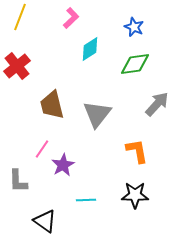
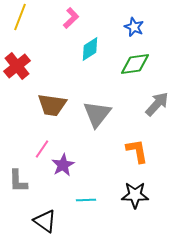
brown trapezoid: rotated 68 degrees counterclockwise
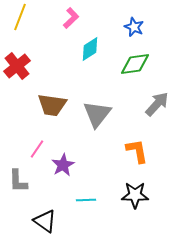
pink line: moved 5 px left
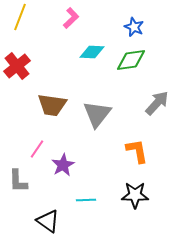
cyan diamond: moved 2 px right, 3 px down; rotated 35 degrees clockwise
green diamond: moved 4 px left, 4 px up
gray arrow: moved 1 px up
black triangle: moved 3 px right
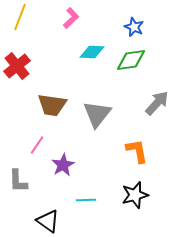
pink line: moved 4 px up
black star: rotated 16 degrees counterclockwise
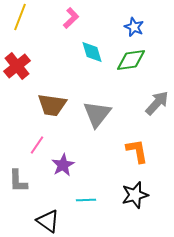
cyan diamond: rotated 70 degrees clockwise
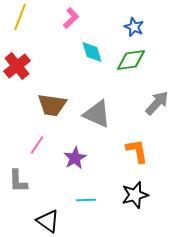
gray triangle: rotated 44 degrees counterclockwise
purple star: moved 12 px right, 7 px up
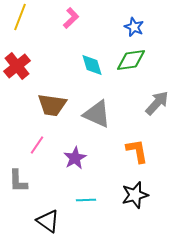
cyan diamond: moved 13 px down
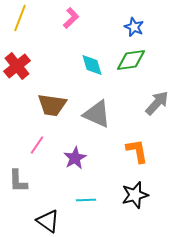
yellow line: moved 1 px down
